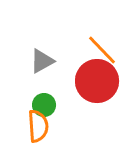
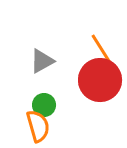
orange line: rotated 12 degrees clockwise
red circle: moved 3 px right, 1 px up
orange semicircle: rotated 12 degrees counterclockwise
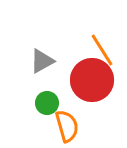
red circle: moved 8 px left
green circle: moved 3 px right, 2 px up
orange semicircle: moved 29 px right
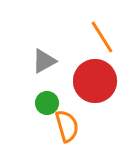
orange line: moved 13 px up
gray triangle: moved 2 px right
red circle: moved 3 px right, 1 px down
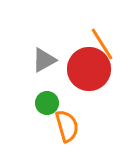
orange line: moved 7 px down
gray triangle: moved 1 px up
red circle: moved 6 px left, 12 px up
